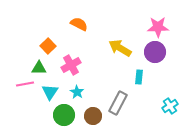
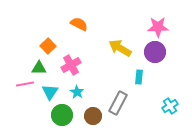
green circle: moved 2 px left
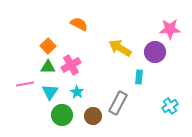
pink star: moved 12 px right, 2 px down
green triangle: moved 9 px right, 1 px up
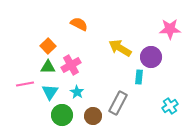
purple circle: moved 4 px left, 5 px down
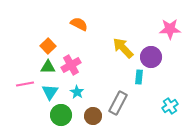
yellow arrow: moved 3 px right; rotated 15 degrees clockwise
green circle: moved 1 px left
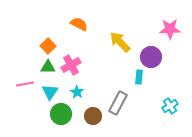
yellow arrow: moved 3 px left, 6 px up
green circle: moved 1 px up
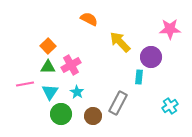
orange semicircle: moved 10 px right, 5 px up
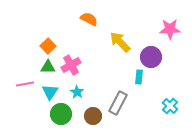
cyan cross: rotated 14 degrees counterclockwise
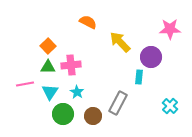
orange semicircle: moved 1 px left, 3 px down
pink cross: rotated 24 degrees clockwise
green circle: moved 2 px right
